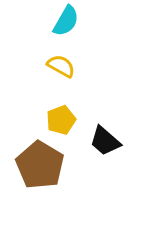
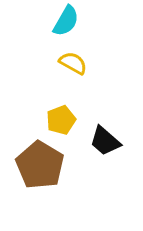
yellow semicircle: moved 12 px right, 3 px up
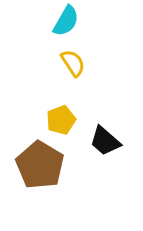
yellow semicircle: rotated 28 degrees clockwise
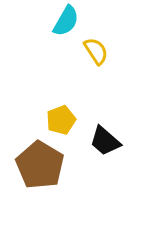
yellow semicircle: moved 23 px right, 12 px up
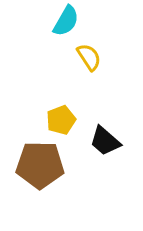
yellow semicircle: moved 7 px left, 6 px down
brown pentagon: rotated 30 degrees counterclockwise
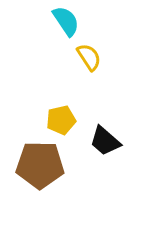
cyan semicircle: rotated 64 degrees counterclockwise
yellow pentagon: rotated 8 degrees clockwise
